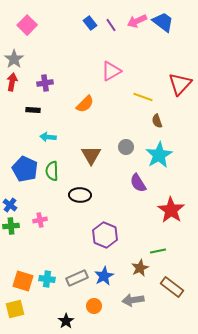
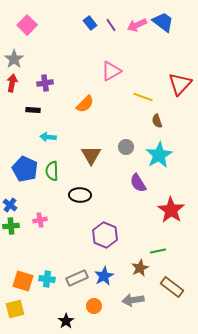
pink arrow: moved 4 px down
red arrow: moved 1 px down
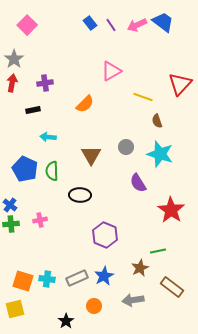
black rectangle: rotated 16 degrees counterclockwise
cyan star: moved 1 px right, 1 px up; rotated 24 degrees counterclockwise
green cross: moved 2 px up
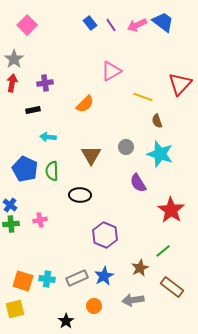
green line: moved 5 px right; rotated 28 degrees counterclockwise
